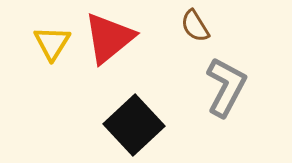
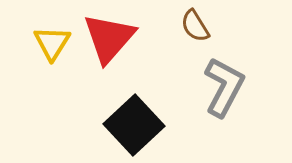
red triangle: rotated 10 degrees counterclockwise
gray L-shape: moved 2 px left
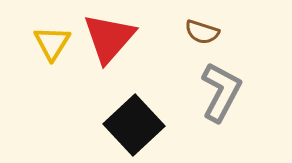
brown semicircle: moved 7 px right, 6 px down; rotated 40 degrees counterclockwise
gray L-shape: moved 3 px left, 5 px down
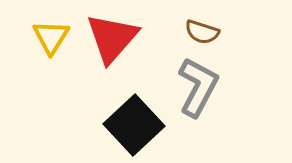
red triangle: moved 3 px right
yellow triangle: moved 1 px left, 6 px up
gray L-shape: moved 23 px left, 5 px up
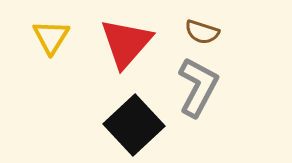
red triangle: moved 14 px right, 5 px down
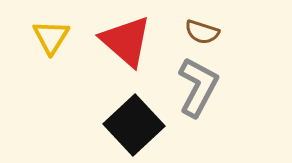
red triangle: moved 2 px up; rotated 30 degrees counterclockwise
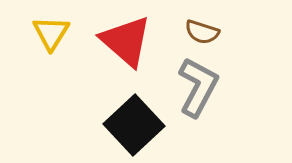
yellow triangle: moved 4 px up
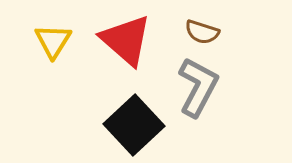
yellow triangle: moved 2 px right, 8 px down
red triangle: moved 1 px up
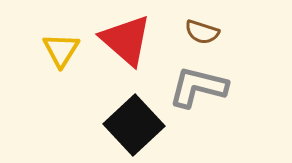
yellow triangle: moved 8 px right, 9 px down
gray L-shape: rotated 104 degrees counterclockwise
